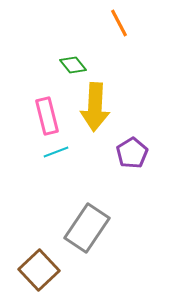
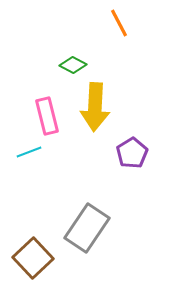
green diamond: rotated 24 degrees counterclockwise
cyan line: moved 27 px left
brown square: moved 6 px left, 12 px up
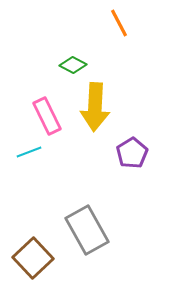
pink rectangle: rotated 12 degrees counterclockwise
gray rectangle: moved 2 px down; rotated 63 degrees counterclockwise
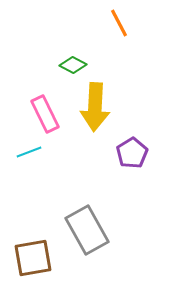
pink rectangle: moved 2 px left, 2 px up
brown square: rotated 33 degrees clockwise
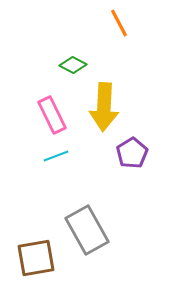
yellow arrow: moved 9 px right
pink rectangle: moved 7 px right, 1 px down
cyan line: moved 27 px right, 4 px down
brown square: moved 3 px right
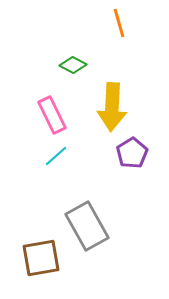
orange line: rotated 12 degrees clockwise
yellow arrow: moved 8 px right
cyan line: rotated 20 degrees counterclockwise
gray rectangle: moved 4 px up
brown square: moved 5 px right
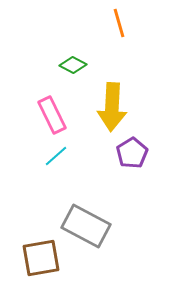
gray rectangle: moved 1 px left; rotated 33 degrees counterclockwise
